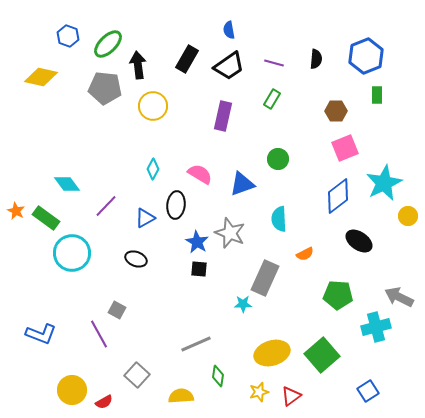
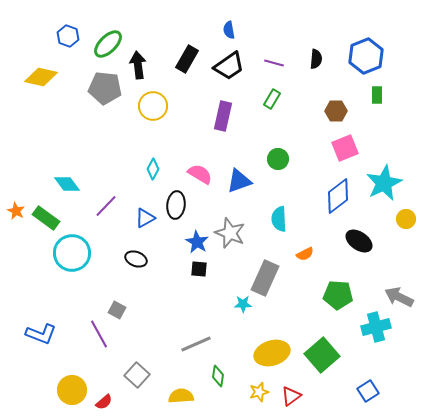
blue triangle at (242, 184): moved 3 px left, 3 px up
yellow circle at (408, 216): moved 2 px left, 3 px down
red semicircle at (104, 402): rotated 12 degrees counterclockwise
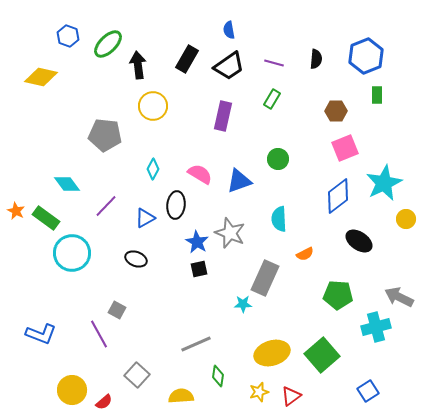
gray pentagon at (105, 88): moved 47 px down
black square at (199, 269): rotated 18 degrees counterclockwise
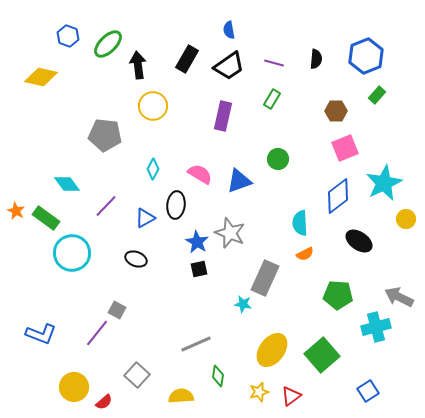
green rectangle at (377, 95): rotated 42 degrees clockwise
cyan semicircle at (279, 219): moved 21 px right, 4 px down
cyan star at (243, 304): rotated 12 degrees clockwise
purple line at (99, 334): moved 2 px left, 1 px up; rotated 68 degrees clockwise
yellow ellipse at (272, 353): moved 3 px up; rotated 36 degrees counterclockwise
yellow circle at (72, 390): moved 2 px right, 3 px up
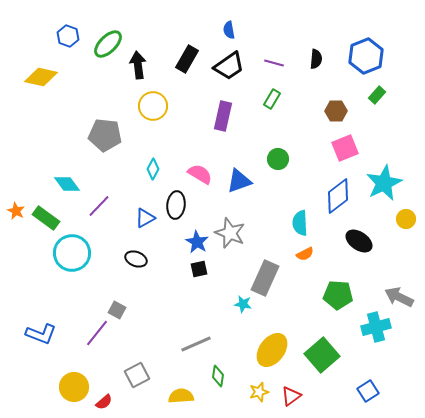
purple line at (106, 206): moved 7 px left
gray square at (137, 375): rotated 20 degrees clockwise
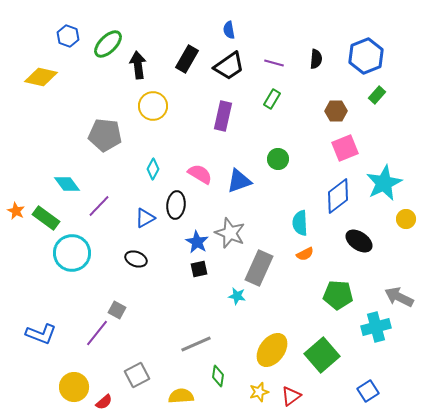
gray rectangle at (265, 278): moved 6 px left, 10 px up
cyan star at (243, 304): moved 6 px left, 8 px up
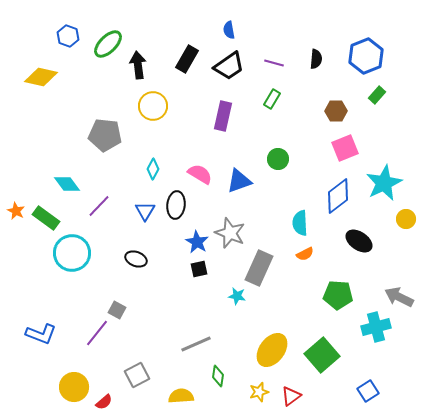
blue triangle at (145, 218): moved 7 px up; rotated 30 degrees counterclockwise
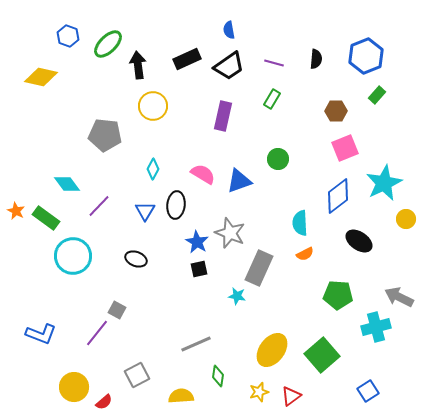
black rectangle at (187, 59): rotated 36 degrees clockwise
pink semicircle at (200, 174): moved 3 px right
cyan circle at (72, 253): moved 1 px right, 3 px down
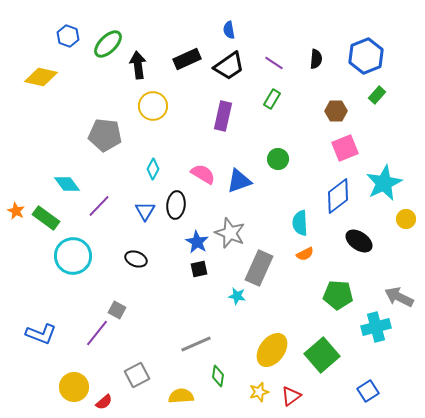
purple line at (274, 63): rotated 18 degrees clockwise
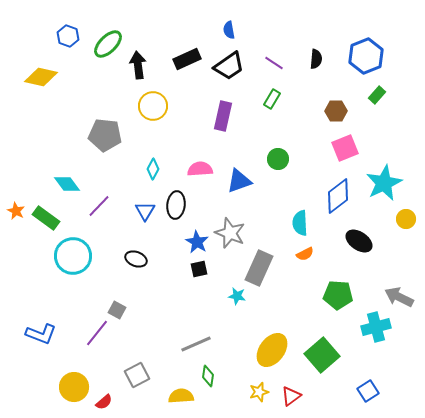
pink semicircle at (203, 174): moved 3 px left, 5 px up; rotated 35 degrees counterclockwise
green diamond at (218, 376): moved 10 px left
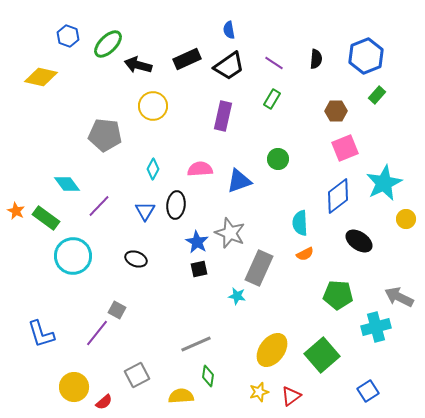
black arrow at (138, 65): rotated 68 degrees counterclockwise
blue L-shape at (41, 334): rotated 52 degrees clockwise
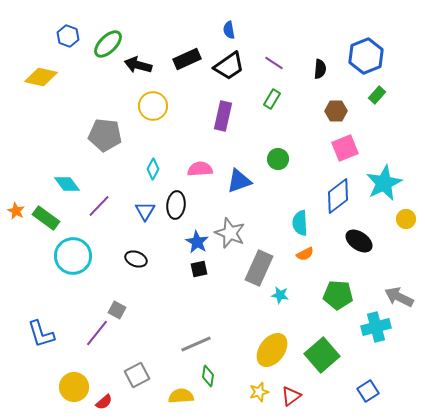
black semicircle at (316, 59): moved 4 px right, 10 px down
cyan star at (237, 296): moved 43 px right, 1 px up
